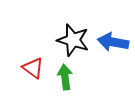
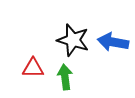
red triangle: rotated 35 degrees counterclockwise
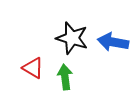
black star: moved 1 px left, 2 px up
red triangle: rotated 30 degrees clockwise
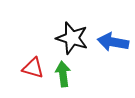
red triangle: rotated 15 degrees counterclockwise
green arrow: moved 2 px left, 3 px up
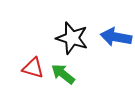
blue arrow: moved 3 px right, 5 px up
green arrow: rotated 45 degrees counterclockwise
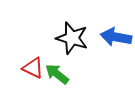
red triangle: rotated 10 degrees clockwise
green arrow: moved 6 px left
